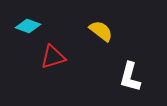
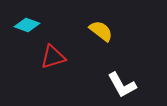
cyan diamond: moved 1 px left, 1 px up
white L-shape: moved 8 px left, 8 px down; rotated 44 degrees counterclockwise
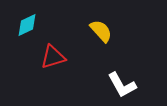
cyan diamond: rotated 45 degrees counterclockwise
yellow semicircle: rotated 10 degrees clockwise
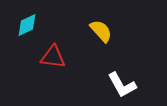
red triangle: rotated 24 degrees clockwise
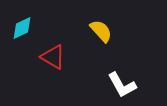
cyan diamond: moved 5 px left, 3 px down
red triangle: rotated 24 degrees clockwise
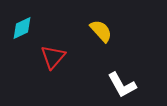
red triangle: rotated 40 degrees clockwise
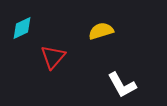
yellow semicircle: rotated 65 degrees counterclockwise
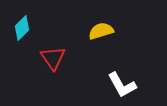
cyan diamond: rotated 20 degrees counterclockwise
red triangle: moved 1 px down; rotated 16 degrees counterclockwise
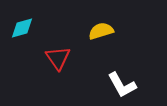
cyan diamond: rotated 30 degrees clockwise
red triangle: moved 5 px right
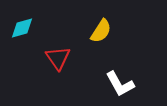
yellow semicircle: rotated 140 degrees clockwise
white L-shape: moved 2 px left, 1 px up
